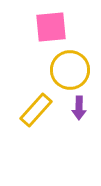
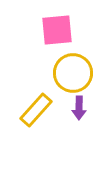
pink square: moved 6 px right, 3 px down
yellow circle: moved 3 px right, 3 px down
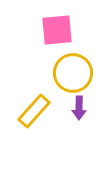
yellow rectangle: moved 2 px left, 1 px down
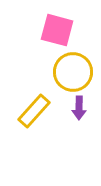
pink square: rotated 20 degrees clockwise
yellow circle: moved 1 px up
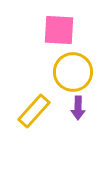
pink square: moved 2 px right; rotated 12 degrees counterclockwise
purple arrow: moved 1 px left
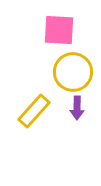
purple arrow: moved 1 px left
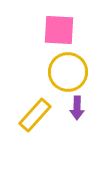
yellow circle: moved 5 px left
yellow rectangle: moved 1 px right, 4 px down
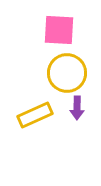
yellow circle: moved 1 px left, 1 px down
yellow rectangle: rotated 24 degrees clockwise
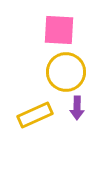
yellow circle: moved 1 px left, 1 px up
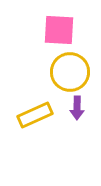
yellow circle: moved 4 px right
